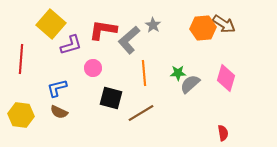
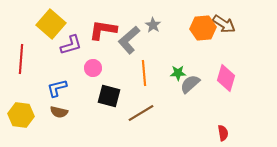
black square: moved 2 px left, 2 px up
brown semicircle: rotated 12 degrees counterclockwise
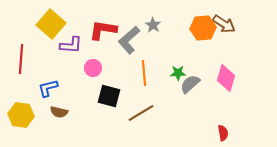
purple L-shape: rotated 20 degrees clockwise
blue L-shape: moved 9 px left
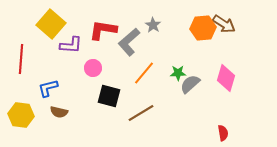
gray L-shape: moved 2 px down
orange line: rotated 45 degrees clockwise
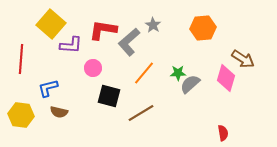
brown arrow: moved 19 px right, 35 px down
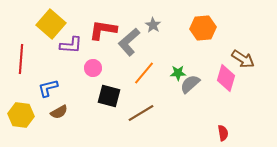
brown semicircle: rotated 42 degrees counterclockwise
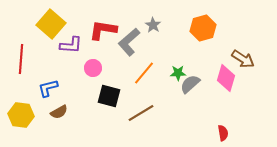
orange hexagon: rotated 10 degrees counterclockwise
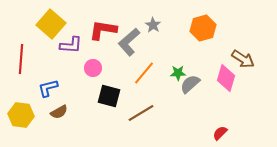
red semicircle: moved 3 px left; rotated 126 degrees counterclockwise
